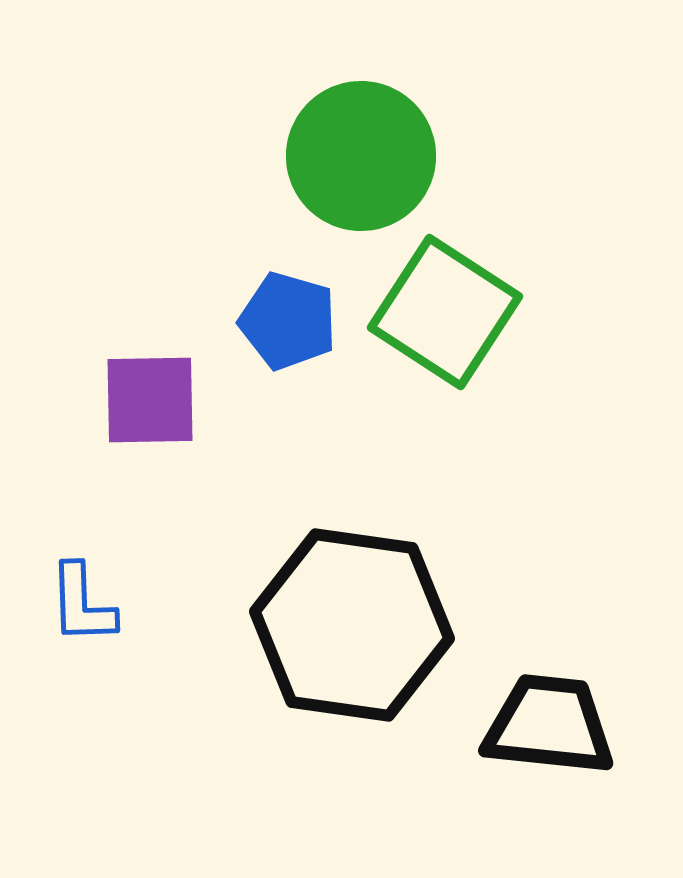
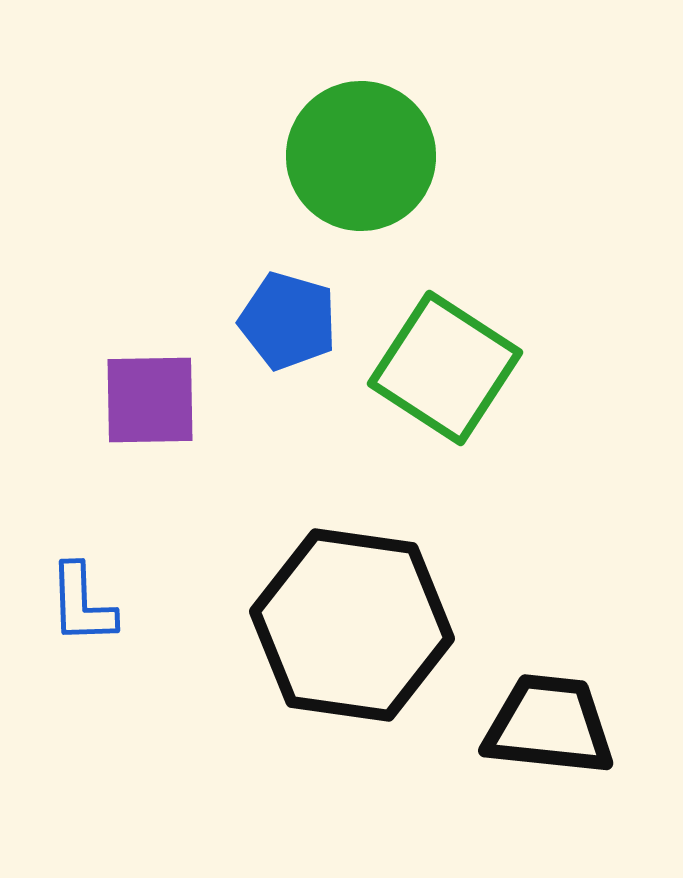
green square: moved 56 px down
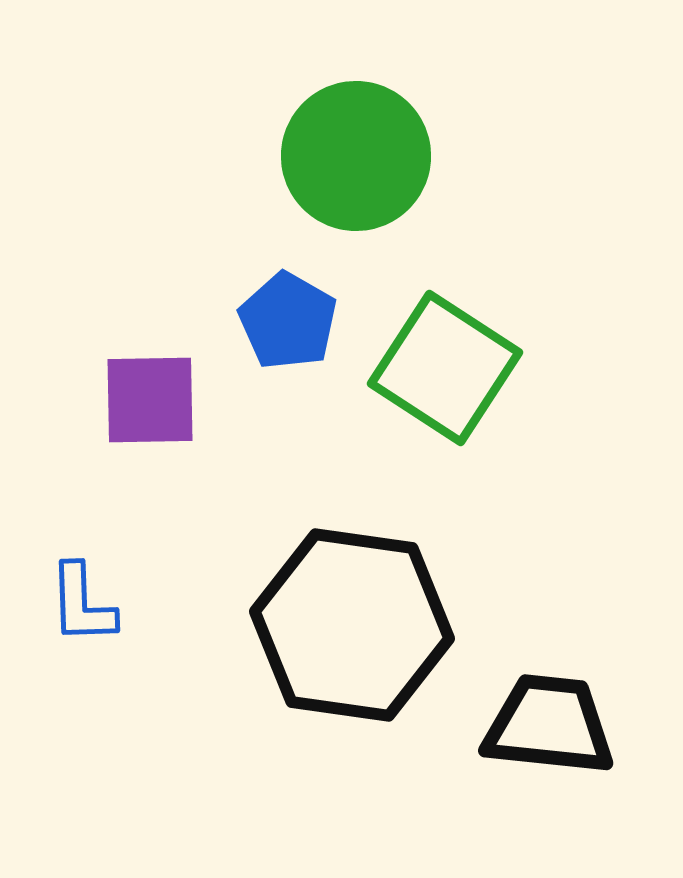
green circle: moved 5 px left
blue pentagon: rotated 14 degrees clockwise
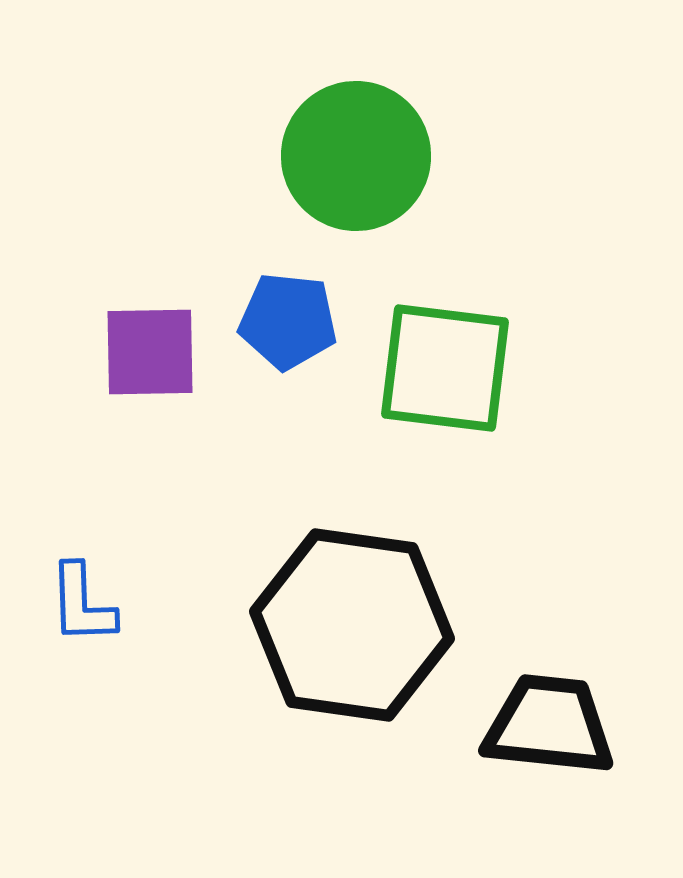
blue pentagon: rotated 24 degrees counterclockwise
green square: rotated 26 degrees counterclockwise
purple square: moved 48 px up
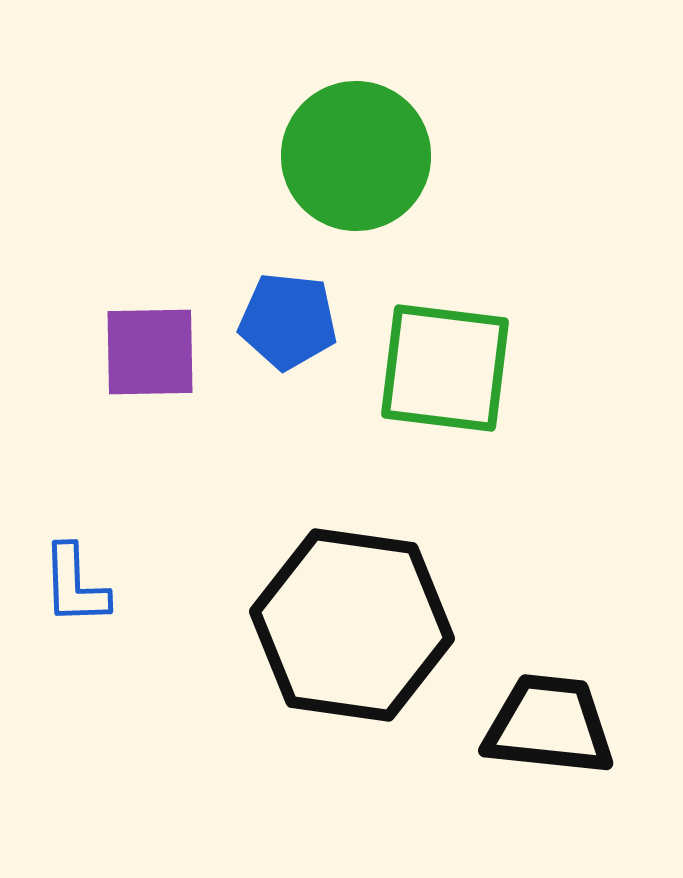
blue L-shape: moved 7 px left, 19 px up
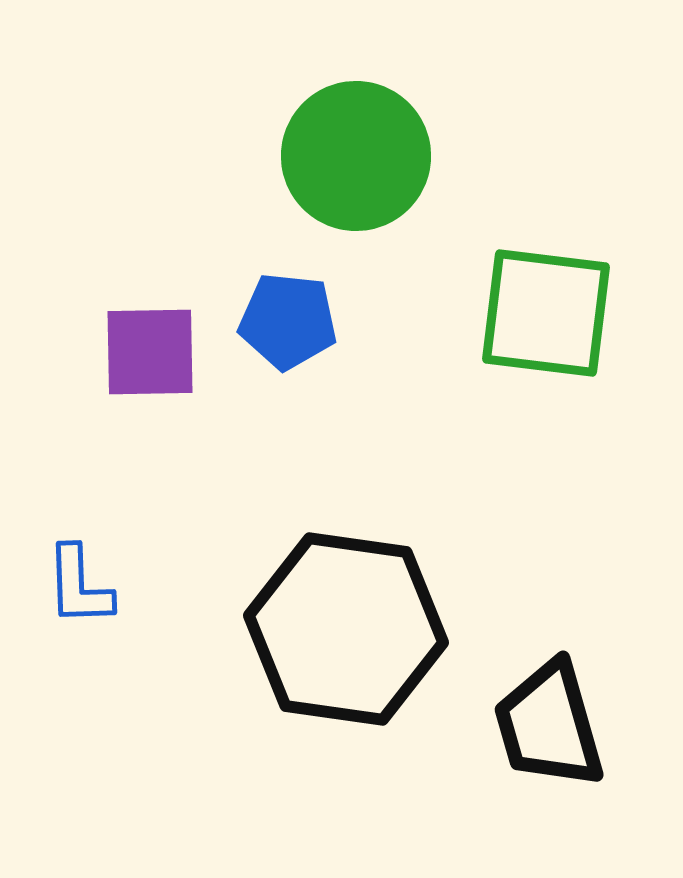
green square: moved 101 px right, 55 px up
blue L-shape: moved 4 px right, 1 px down
black hexagon: moved 6 px left, 4 px down
black trapezoid: rotated 112 degrees counterclockwise
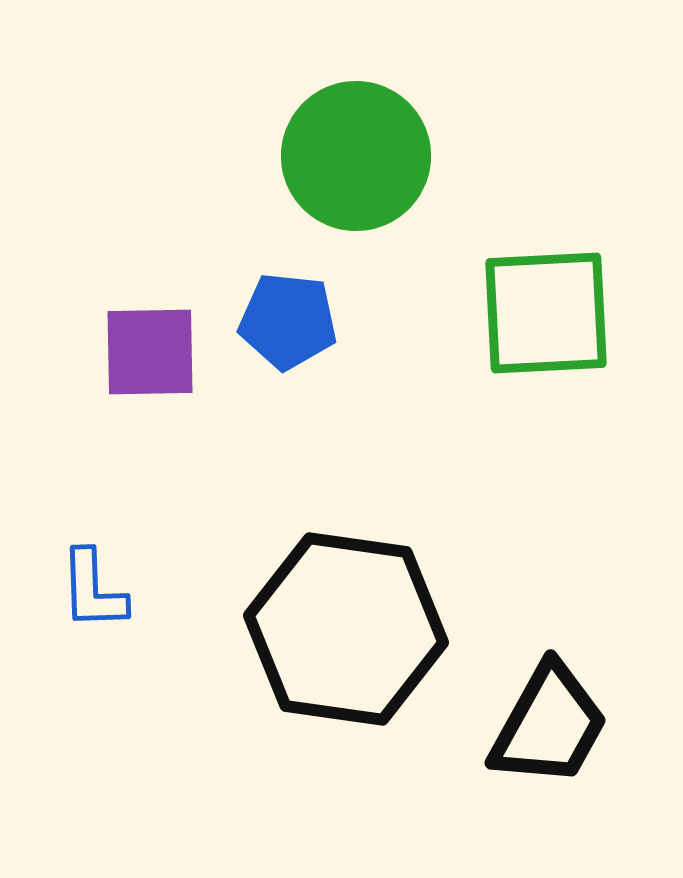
green square: rotated 10 degrees counterclockwise
blue L-shape: moved 14 px right, 4 px down
black trapezoid: rotated 135 degrees counterclockwise
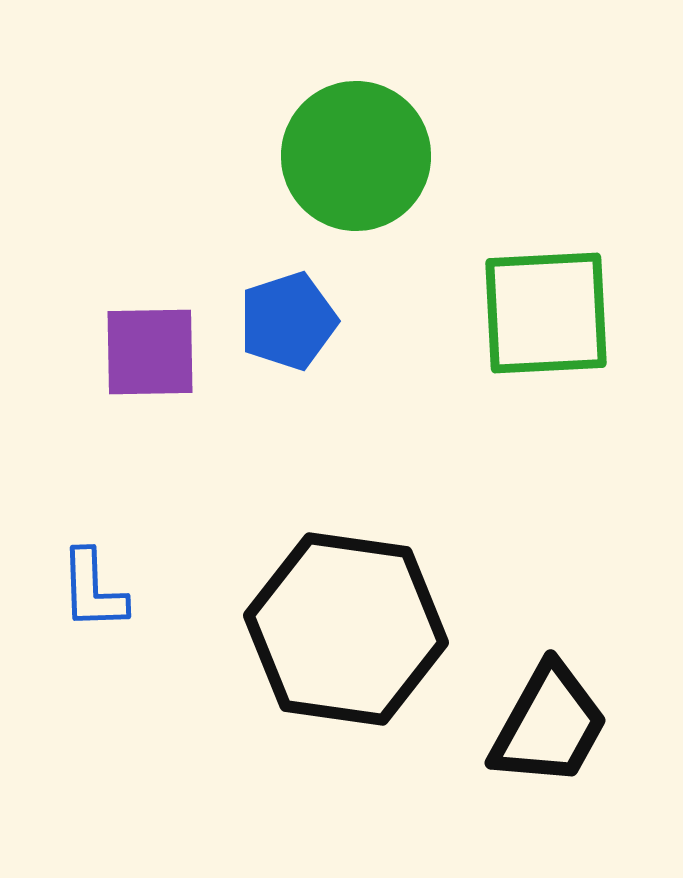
blue pentagon: rotated 24 degrees counterclockwise
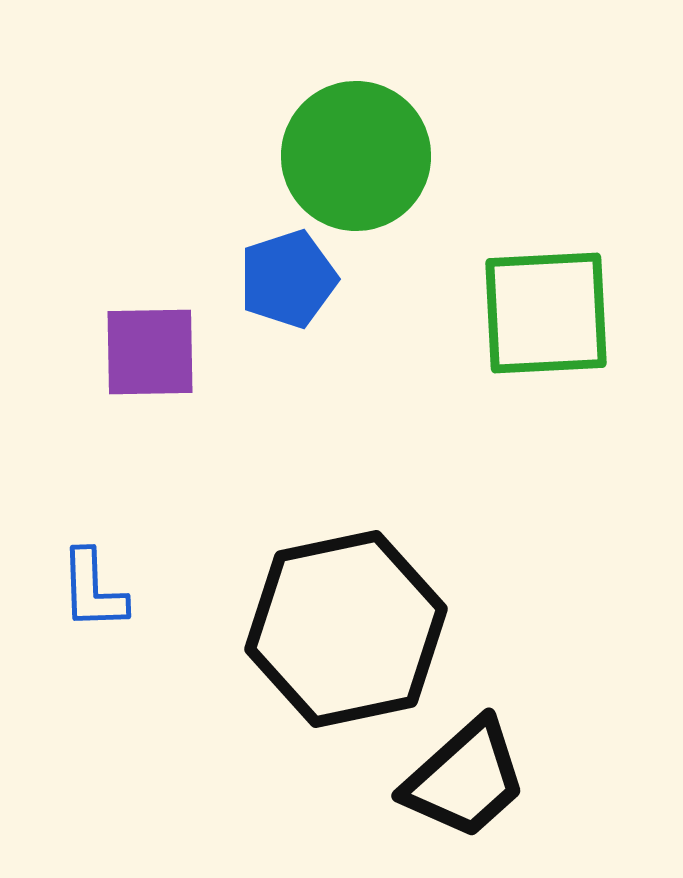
blue pentagon: moved 42 px up
black hexagon: rotated 20 degrees counterclockwise
black trapezoid: moved 84 px left, 54 px down; rotated 19 degrees clockwise
